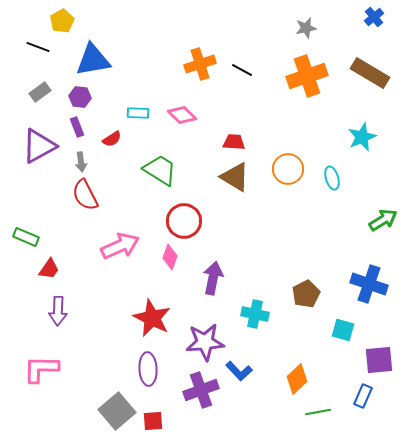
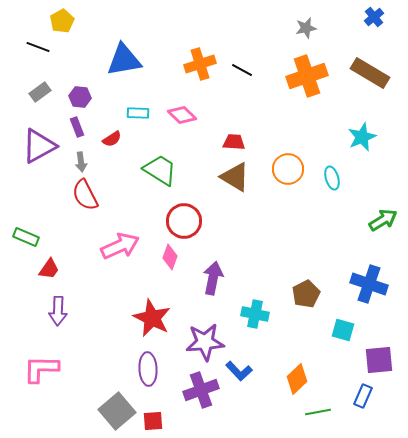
blue triangle at (93, 60): moved 31 px right
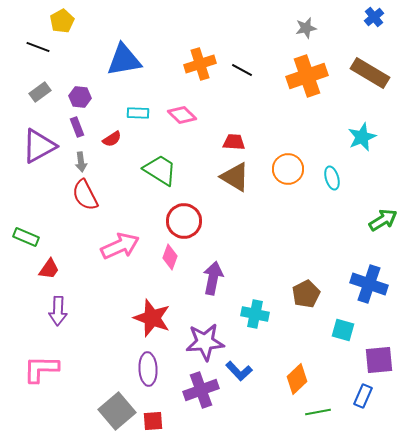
red star at (152, 318): rotated 6 degrees counterclockwise
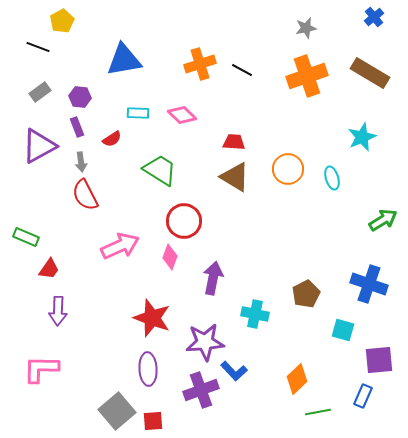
blue L-shape at (239, 371): moved 5 px left
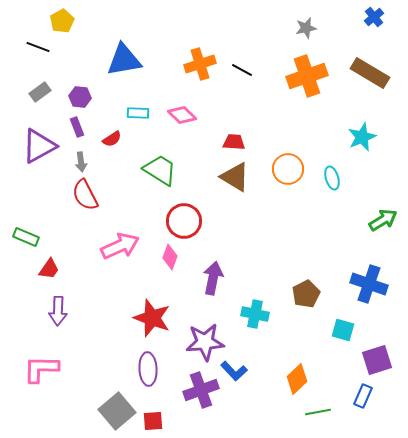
purple square at (379, 360): moved 2 px left; rotated 12 degrees counterclockwise
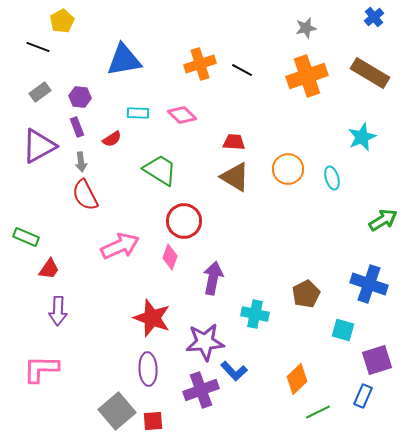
green line at (318, 412): rotated 15 degrees counterclockwise
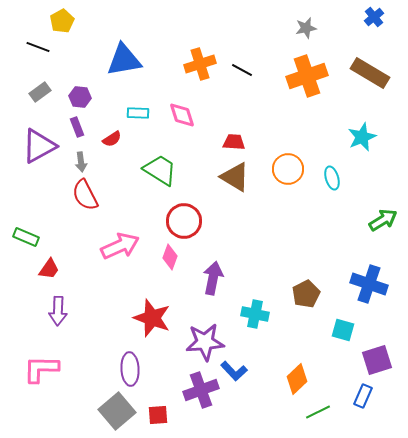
pink diamond at (182, 115): rotated 28 degrees clockwise
purple ellipse at (148, 369): moved 18 px left
red square at (153, 421): moved 5 px right, 6 px up
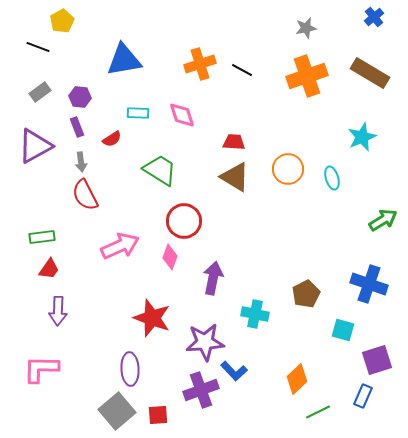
purple triangle at (39, 146): moved 4 px left
green rectangle at (26, 237): moved 16 px right; rotated 30 degrees counterclockwise
